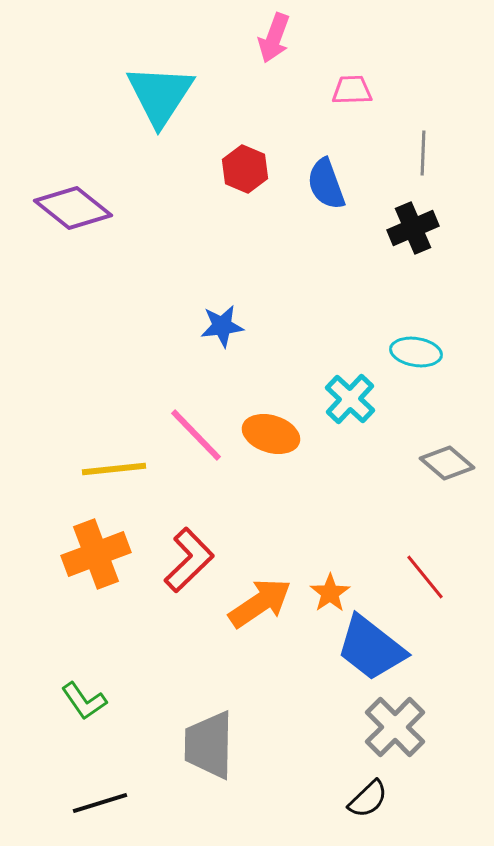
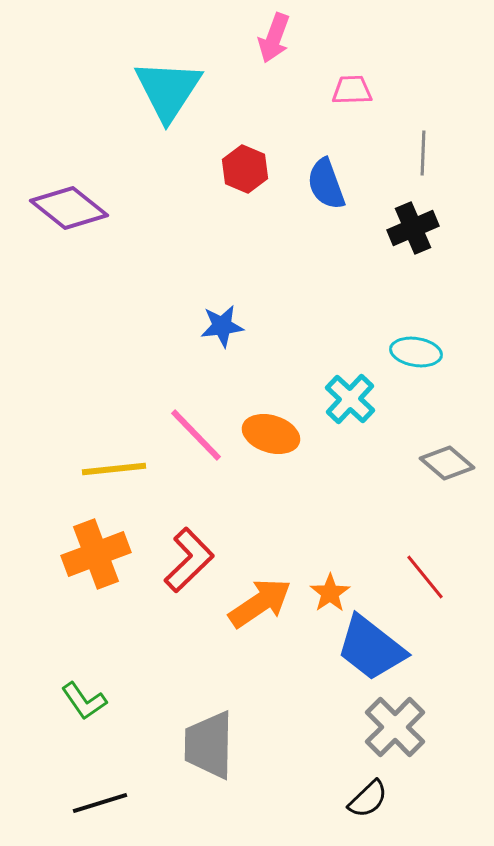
cyan triangle: moved 8 px right, 5 px up
purple diamond: moved 4 px left
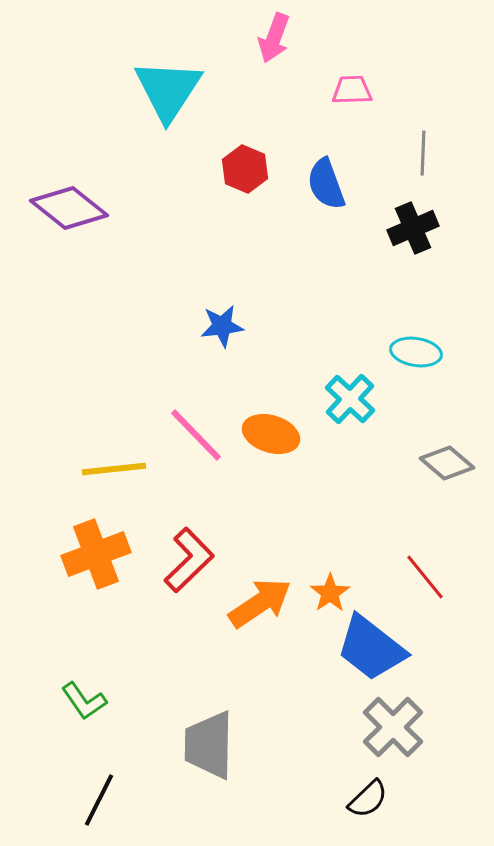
gray cross: moved 2 px left
black line: moved 1 px left, 3 px up; rotated 46 degrees counterclockwise
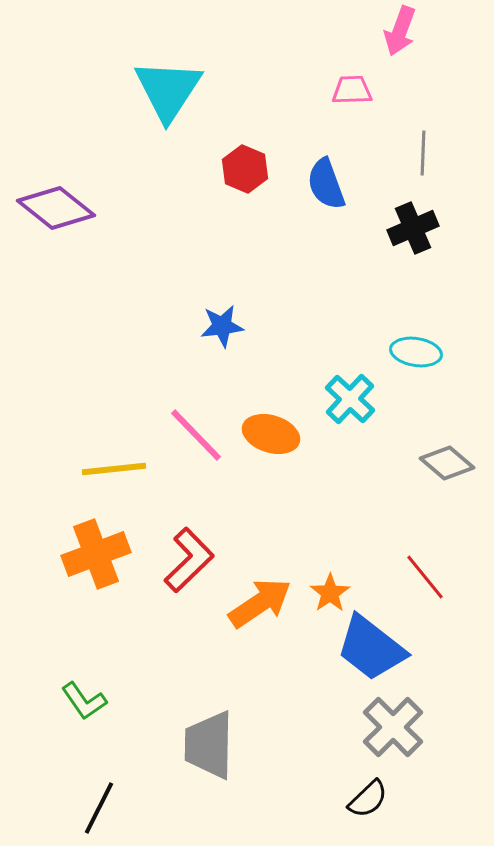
pink arrow: moved 126 px right, 7 px up
purple diamond: moved 13 px left
black line: moved 8 px down
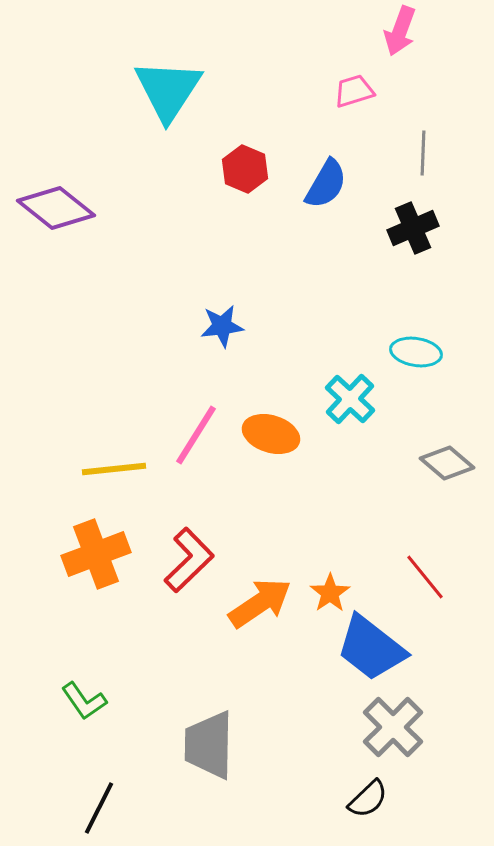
pink trapezoid: moved 2 px right, 1 px down; rotated 15 degrees counterclockwise
blue semicircle: rotated 130 degrees counterclockwise
pink line: rotated 76 degrees clockwise
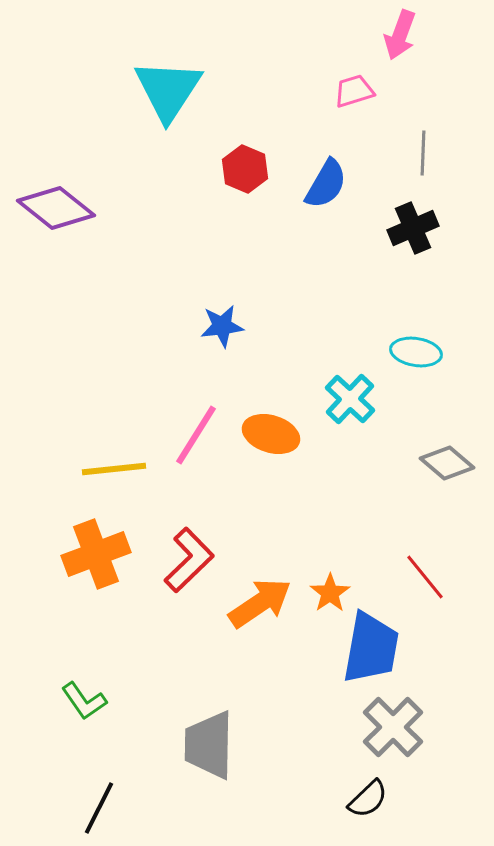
pink arrow: moved 4 px down
blue trapezoid: rotated 118 degrees counterclockwise
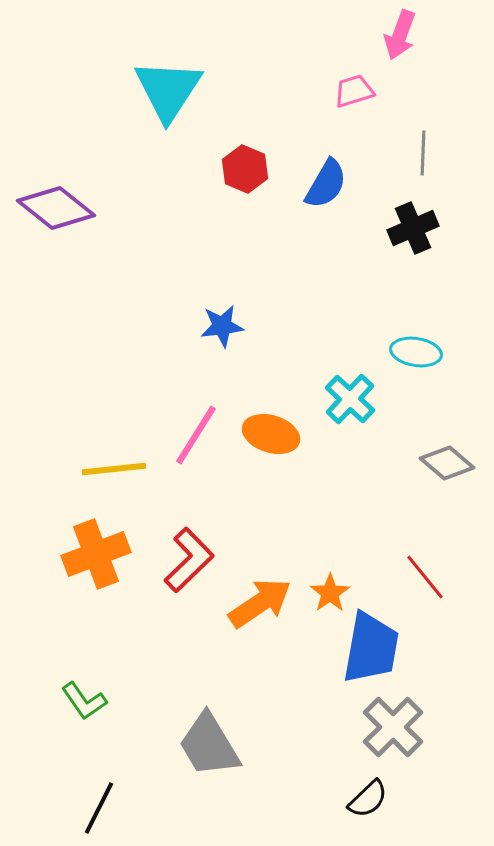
gray trapezoid: rotated 32 degrees counterclockwise
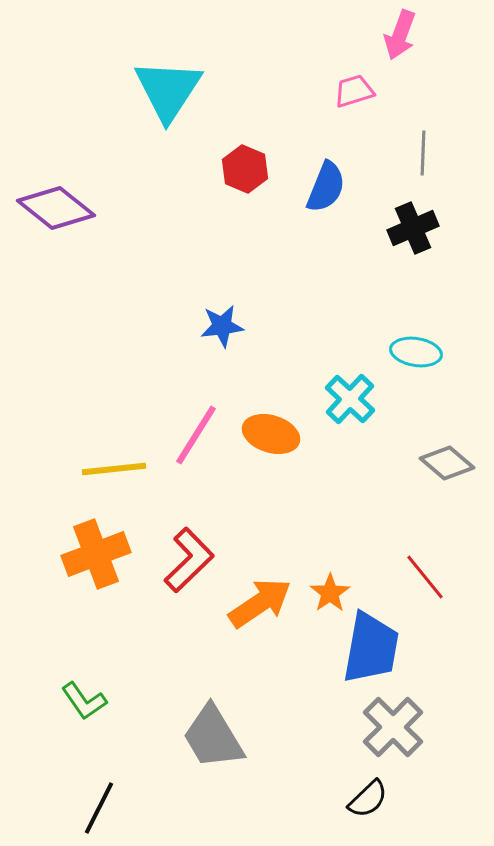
blue semicircle: moved 3 px down; rotated 8 degrees counterclockwise
gray trapezoid: moved 4 px right, 8 px up
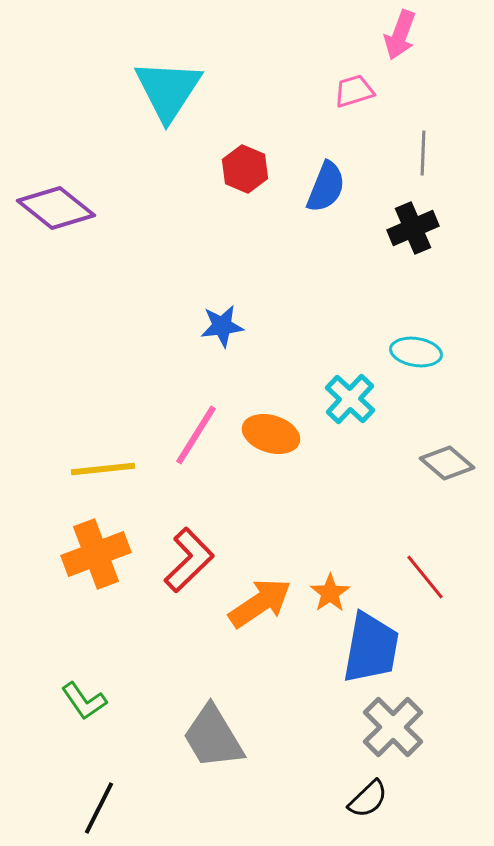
yellow line: moved 11 px left
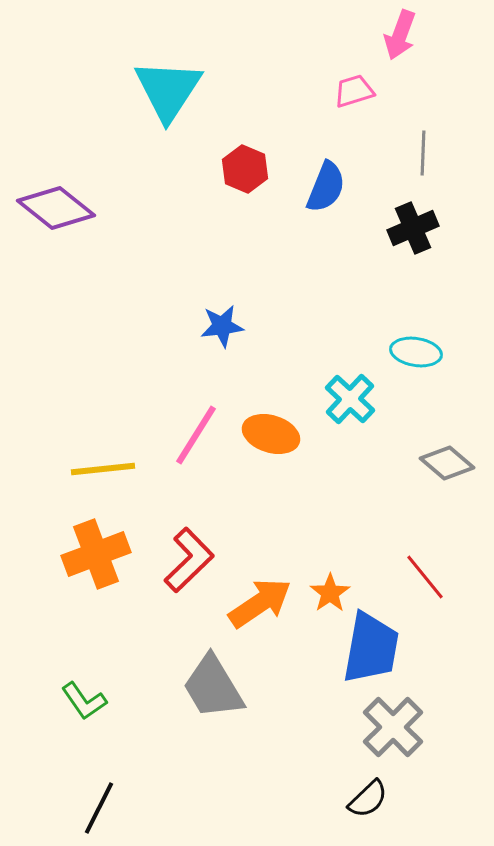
gray trapezoid: moved 50 px up
